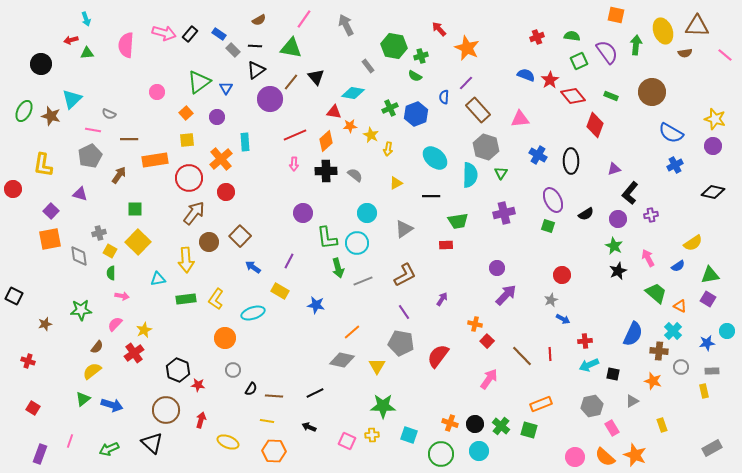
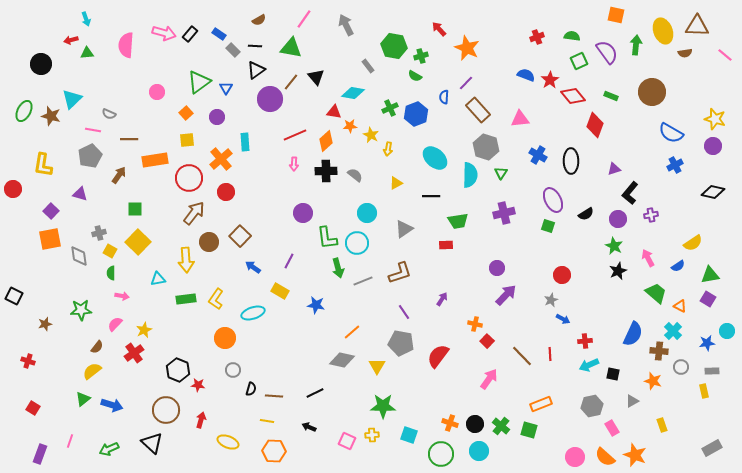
brown L-shape at (405, 275): moved 5 px left, 2 px up; rotated 10 degrees clockwise
black semicircle at (251, 389): rotated 16 degrees counterclockwise
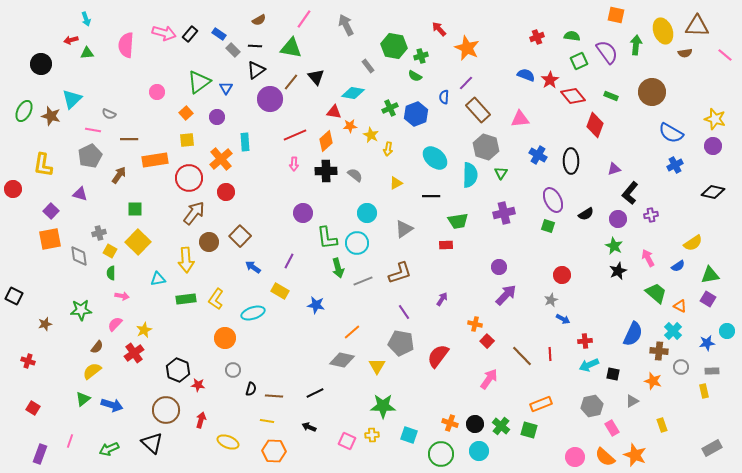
purple circle at (497, 268): moved 2 px right, 1 px up
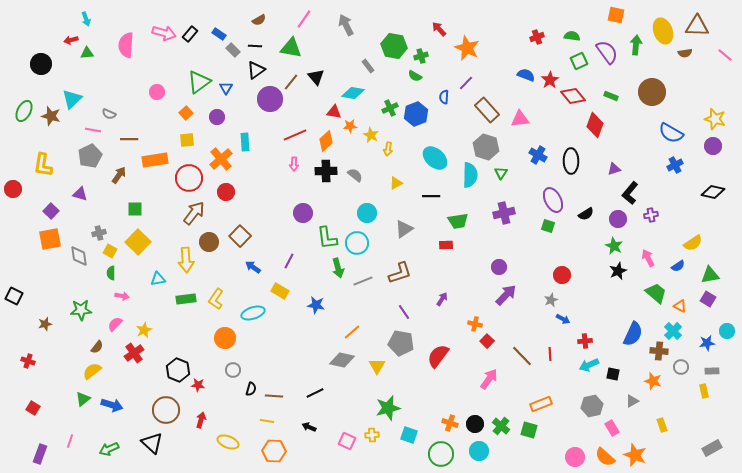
brown rectangle at (478, 110): moved 9 px right
green star at (383, 406): moved 5 px right, 2 px down; rotated 15 degrees counterclockwise
